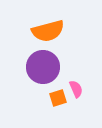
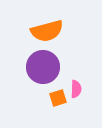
orange semicircle: moved 1 px left
pink semicircle: rotated 24 degrees clockwise
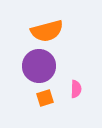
purple circle: moved 4 px left, 1 px up
orange square: moved 13 px left
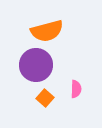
purple circle: moved 3 px left, 1 px up
orange square: rotated 30 degrees counterclockwise
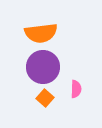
orange semicircle: moved 6 px left, 2 px down; rotated 8 degrees clockwise
purple circle: moved 7 px right, 2 px down
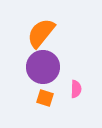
orange semicircle: rotated 136 degrees clockwise
orange square: rotated 24 degrees counterclockwise
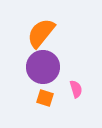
pink semicircle: rotated 18 degrees counterclockwise
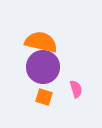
orange semicircle: moved 9 px down; rotated 64 degrees clockwise
orange square: moved 1 px left, 1 px up
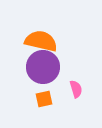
orange semicircle: moved 1 px up
orange square: moved 2 px down; rotated 30 degrees counterclockwise
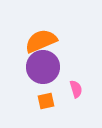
orange semicircle: rotated 36 degrees counterclockwise
orange square: moved 2 px right, 2 px down
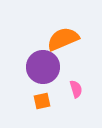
orange semicircle: moved 22 px right, 2 px up
orange square: moved 4 px left
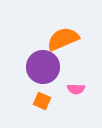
pink semicircle: rotated 108 degrees clockwise
orange square: rotated 36 degrees clockwise
